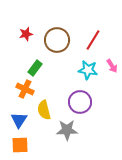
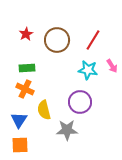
red star: rotated 16 degrees counterclockwise
green rectangle: moved 8 px left; rotated 49 degrees clockwise
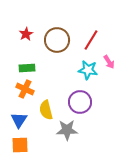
red line: moved 2 px left
pink arrow: moved 3 px left, 4 px up
yellow semicircle: moved 2 px right
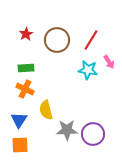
green rectangle: moved 1 px left
purple circle: moved 13 px right, 32 px down
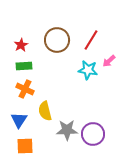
red star: moved 5 px left, 11 px down
pink arrow: moved 1 px up; rotated 80 degrees clockwise
green rectangle: moved 2 px left, 2 px up
yellow semicircle: moved 1 px left, 1 px down
orange square: moved 5 px right, 1 px down
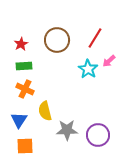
red line: moved 4 px right, 2 px up
red star: moved 1 px up
cyan star: moved 1 px up; rotated 24 degrees clockwise
purple circle: moved 5 px right, 1 px down
